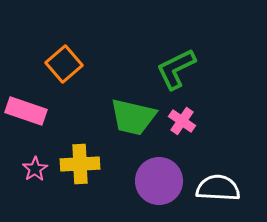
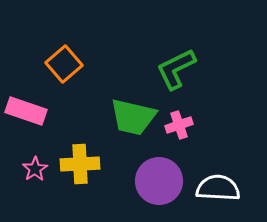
pink cross: moved 3 px left, 4 px down; rotated 36 degrees clockwise
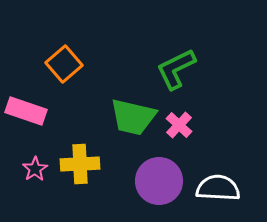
pink cross: rotated 28 degrees counterclockwise
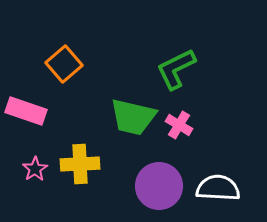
pink cross: rotated 12 degrees counterclockwise
purple circle: moved 5 px down
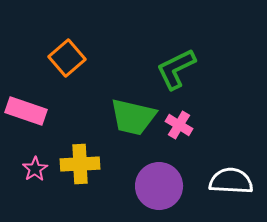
orange square: moved 3 px right, 6 px up
white semicircle: moved 13 px right, 7 px up
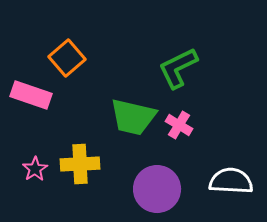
green L-shape: moved 2 px right, 1 px up
pink rectangle: moved 5 px right, 16 px up
purple circle: moved 2 px left, 3 px down
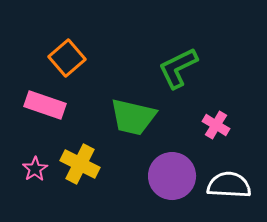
pink rectangle: moved 14 px right, 10 px down
pink cross: moved 37 px right
yellow cross: rotated 30 degrees clockwise
white semicircle: moved 2 px left, 4 px down
purple circle: moved 15 px right, 13 px up
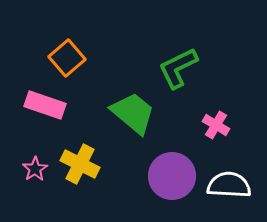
green trapezoid: moved 4 px up; rotated 153 degrees counterclockwise
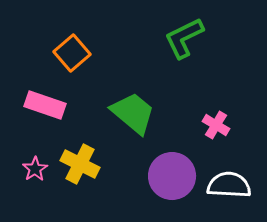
orange square: moved 5 px right, 5 px up
green L-shape: moved 6 px right, 30 px up
